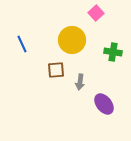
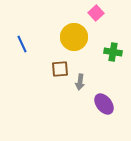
yellow circle: moved 2 px right, 3 px up
brown square: moved 4 px right, 1 px up
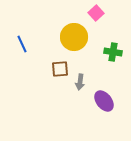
purple ellipse: moved 3 px up
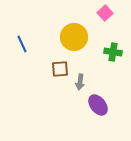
pink square: moved 9 px right
purple ellipse: moved 6 px left, 4 px down
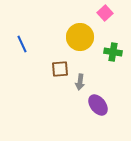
yellow circle: moved 6 px right
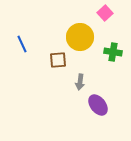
brown square: moved 2 px left, 9 px up
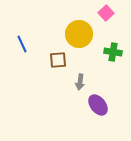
pink square: moved 1 px right
yellow circle: moved 1 px left, 3 px up
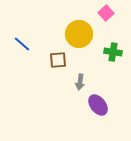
blue line: rotated 24 degrees counterclockwise
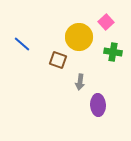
pink square: moved 9 px down
yellow circle: moved 3 px down
brown square: rotated 24 degrees clockwise
purple ellipse: rotated 35 degrees clockwise
